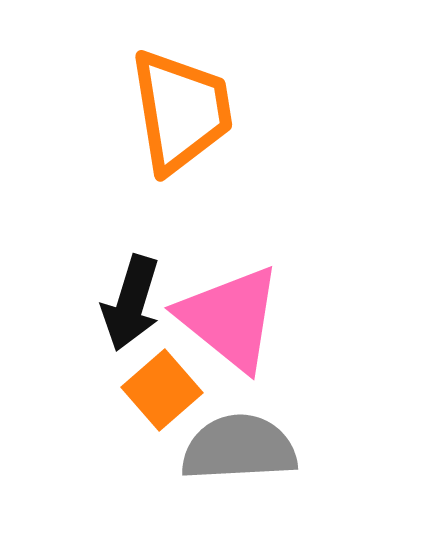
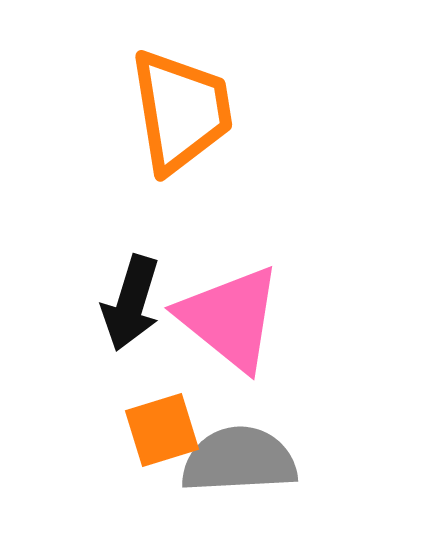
orange square: moved 40 px down; rotated 24 degrees clockwise
gray semicircle: moved 12 px down
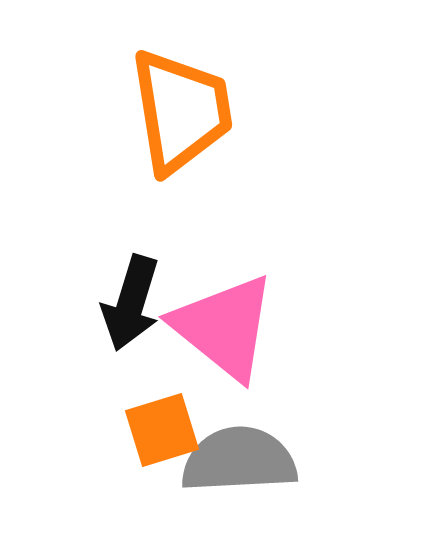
pink triangle: moved 6 px left, 9 px down
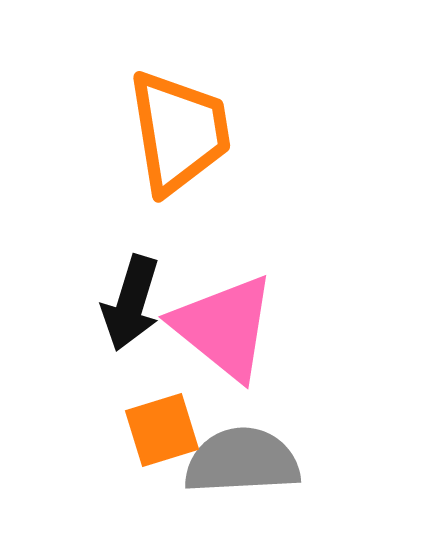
orange trapezoid: moved 2 px left, 21 px down
gray semicircle: moved 3 px right, 1 px down
